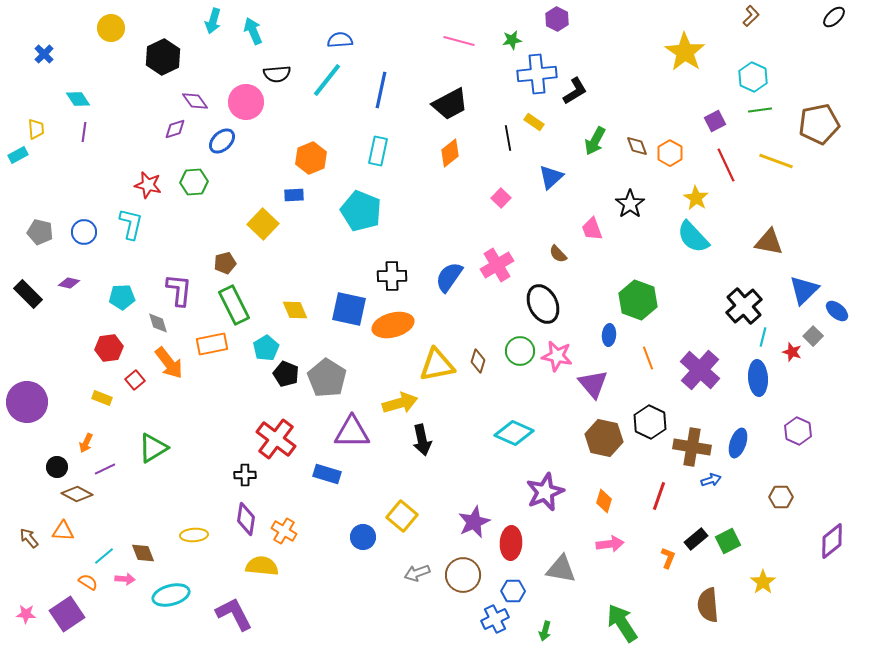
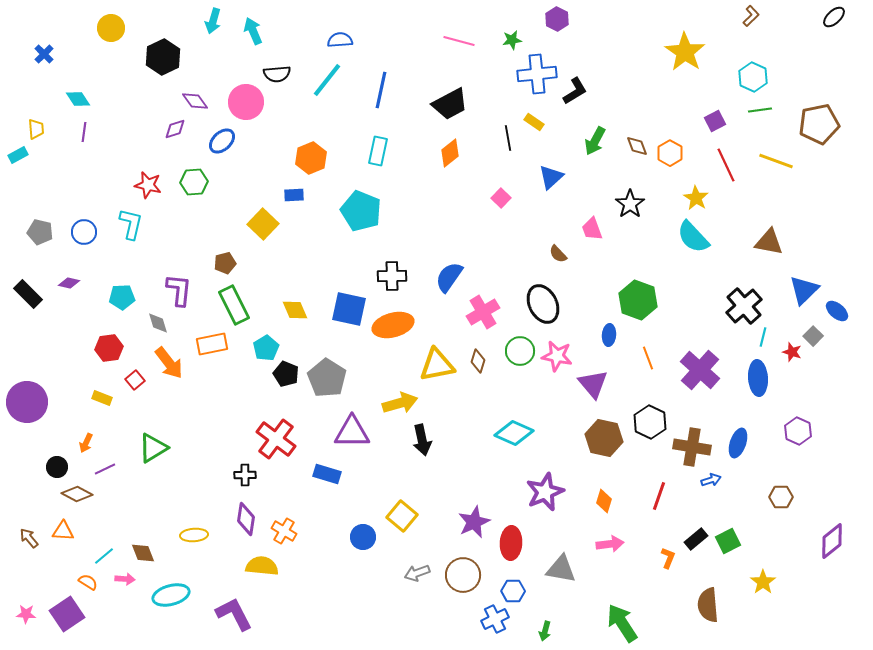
pink cross at (497, 265): moved 14 px left, 47 px down
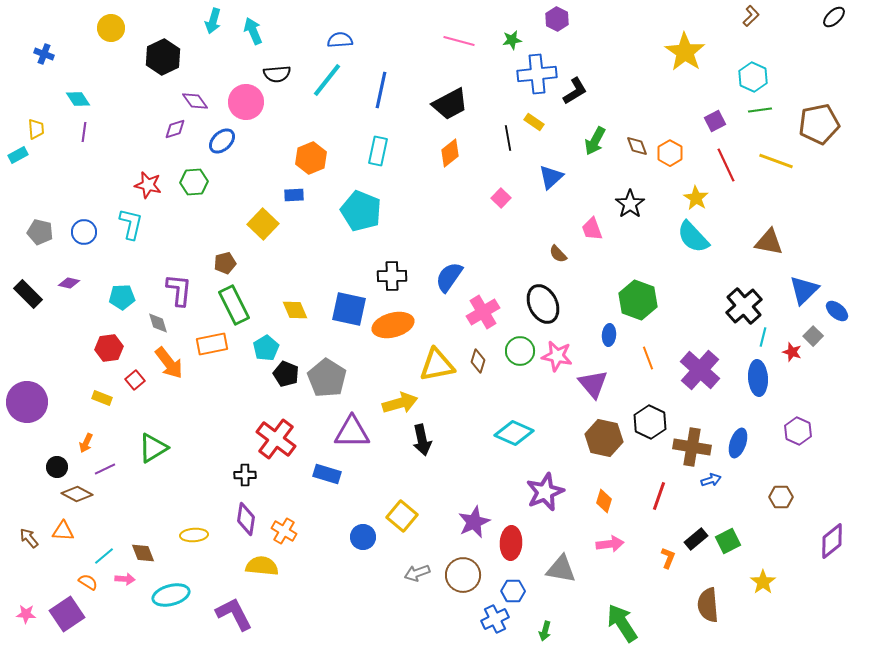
blue cross at (44, 54): rotated 24 degrees counterclockwise
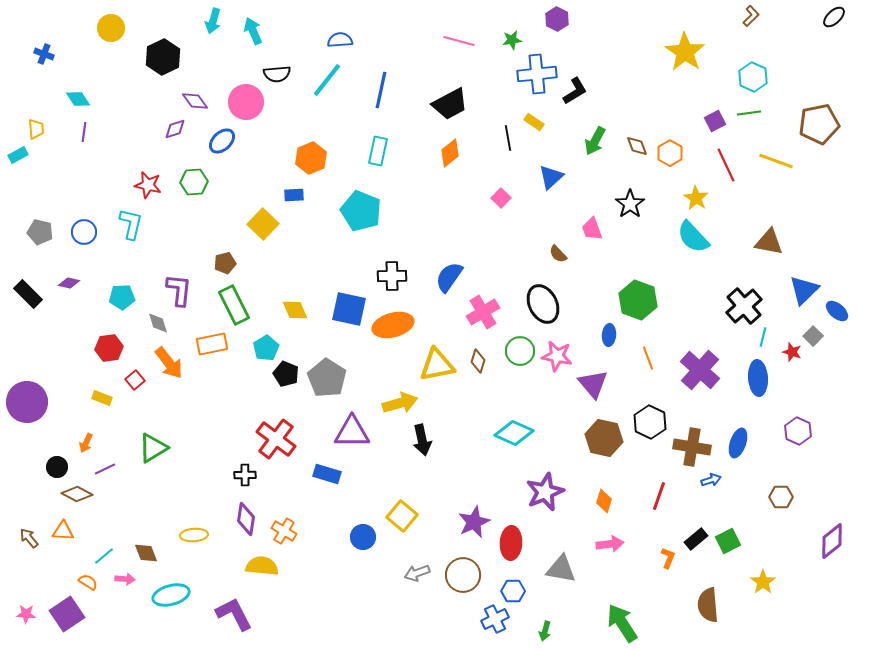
green line at (760, 110): moved 11 px left, 3 px down
brown diamond at (143, 553): moved 3 px right
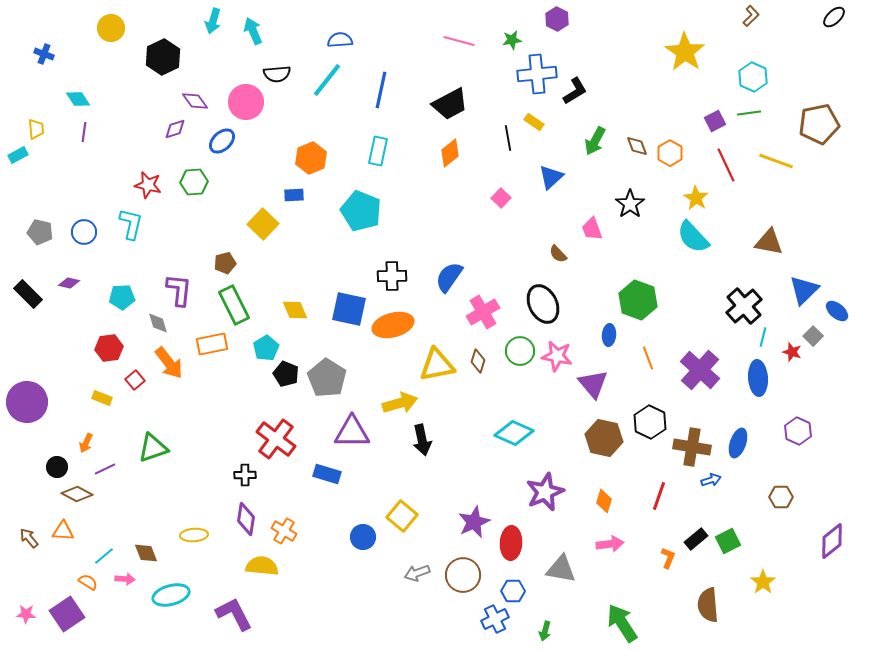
green triangle at (153, 448): rotated 12 degrees clockwise
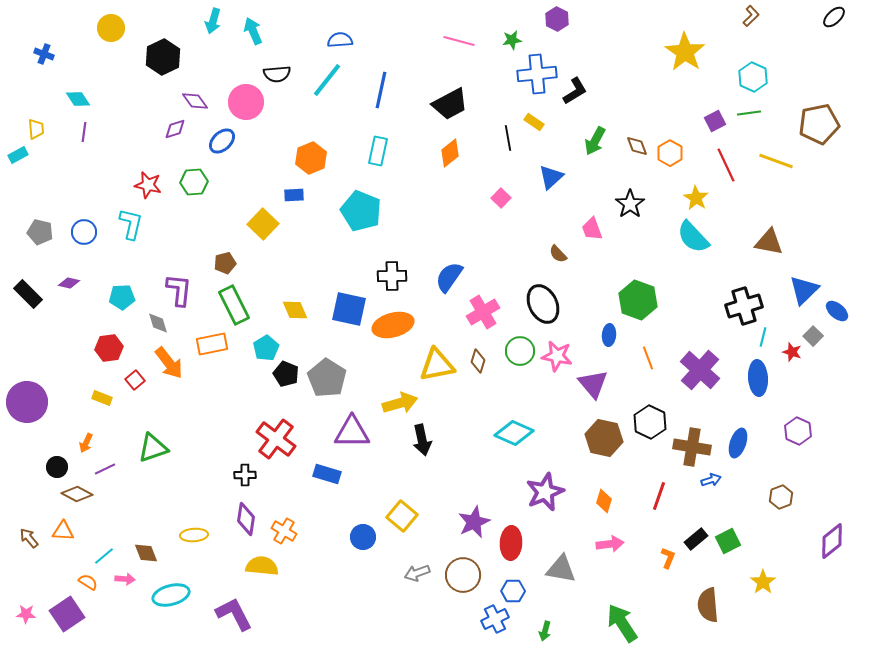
black cross at (744, 306): rotated 24 degrees clockwise
brown hexagon at (781, 497): rotated 20 degrees counterclockwise
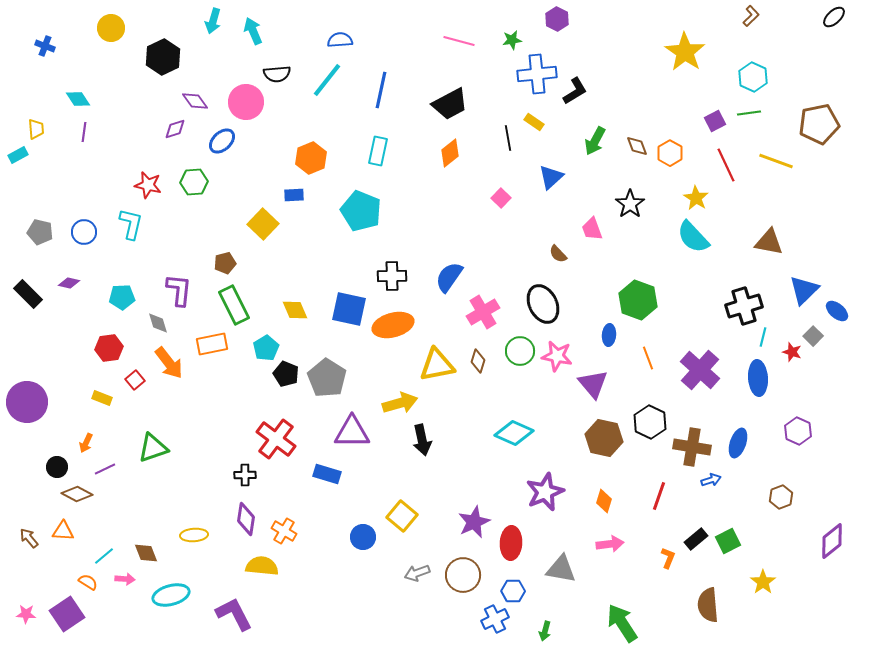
blue cross at (44, 54): moved 1 px right, 8 px up
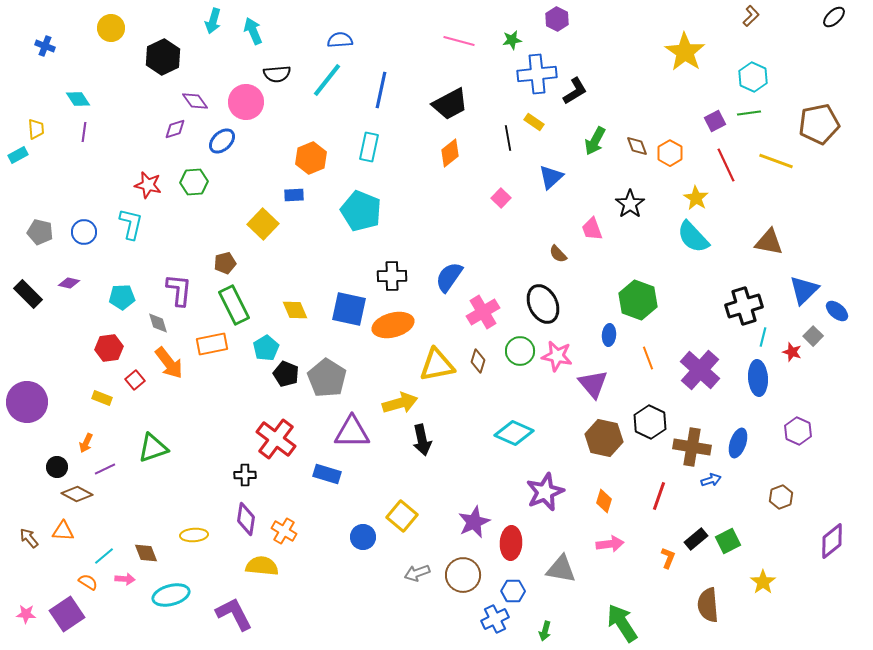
cyan rectangle at (378, 151): moved 9 px left, 4 px up
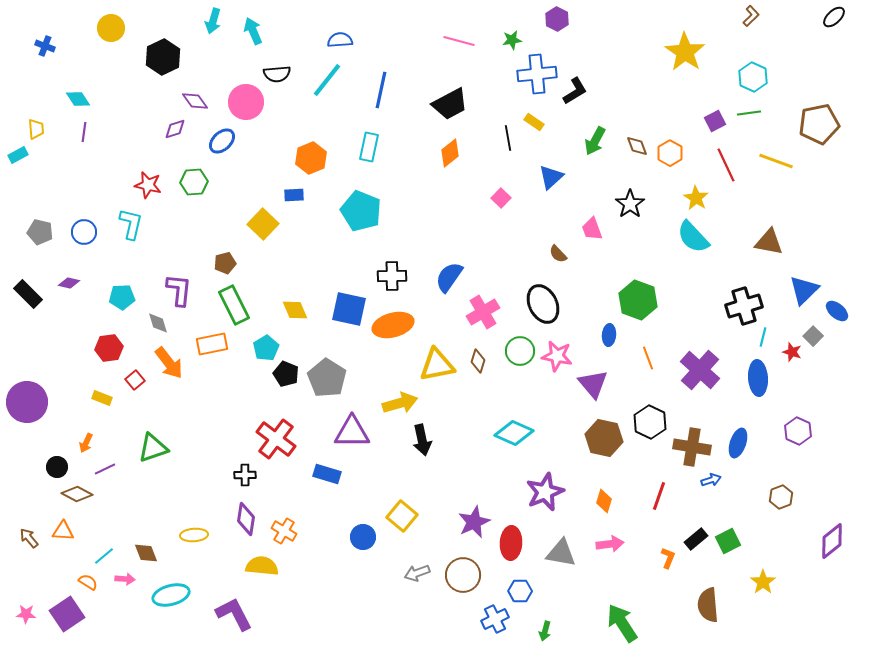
gray triangle at (561, 569): moved 16 px up
blue hexagon at (513, 591): moved 7 px right
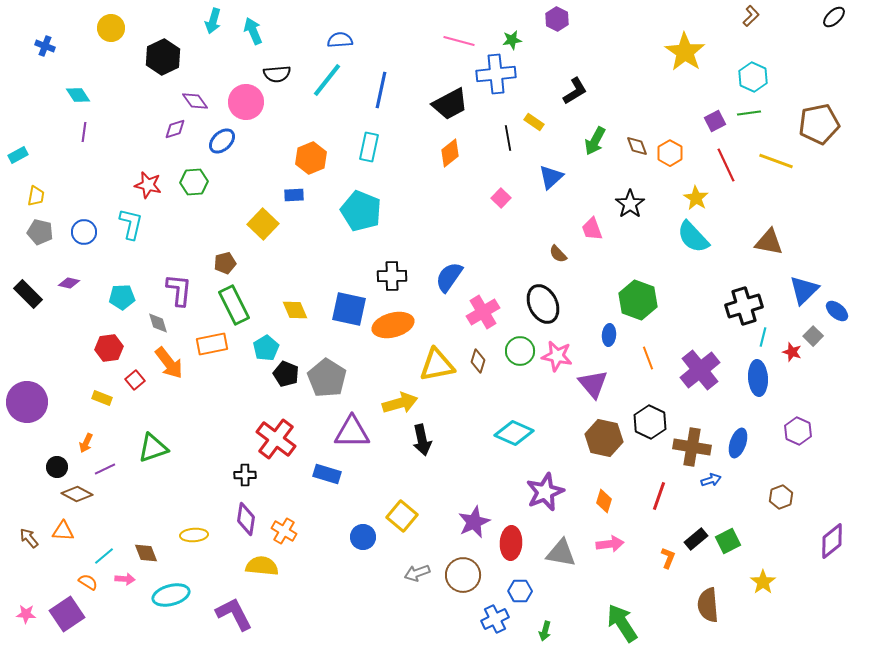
blue cross at (537, 74): moved 41 px left
cyan diamond at (78, 99): moved 4 px up
yellow trapezoid at (36, 129): moved 67 px down; rotated 15 degrees clockwise
purple cross at (700, 370): rotated 9 degrees clockwise
